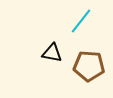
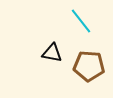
cyan line: rotated 76 degrees counterclockwise
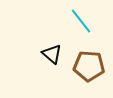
black triangle: moved 1 px down; rotated 30 degrees clockwise
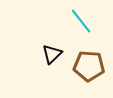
black triangle: rotated 35 degrees clockwise
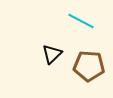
cyan line: rotated 24 degrees counterclockwise
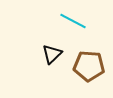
cyan line: moved 8 px left
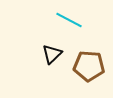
cyan line: moved 4 px left, 1 px up
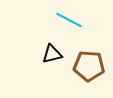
black triangle: rotated 30 degrees clockwise
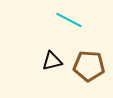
black triangle: moved 7 px down
